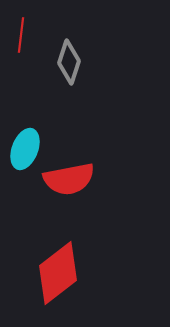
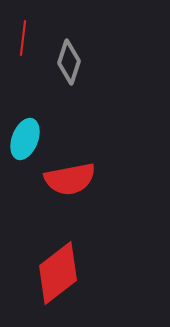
red line: moved 2 px right, 3 px down
cyan ellipse: moved 10 px up
red semicircle: moved 1 px right
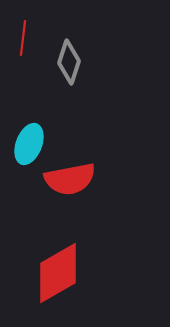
cyan ellipse: moved 4 px right, 5 px down
red diamond: rotated 8 degrees clockwise
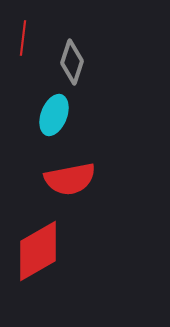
gray diamond: moved 3 px right
cyan ellipse: moved 25 px right, 29 px up
red diamond: moved 20 px left, 22 px up
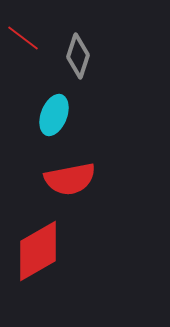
red line: rotated 60 degrees counterclockwise
gray diamond: moved 6 px right, 6 px up
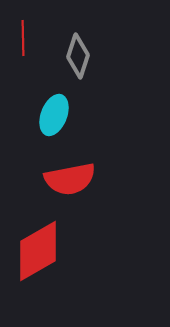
red line: rotated 52 degrees clockwise
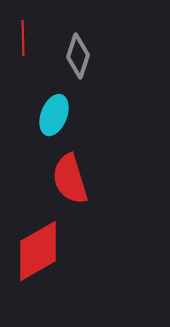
red semicircle: rotated 84 degrees clockwise
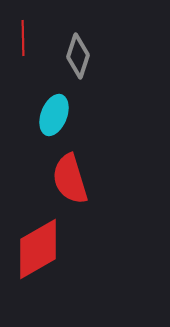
red diamond: moved 2 px up
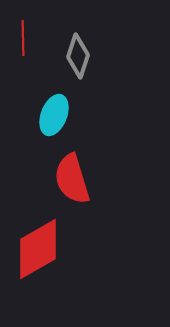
red semicircle: moved 2 px right
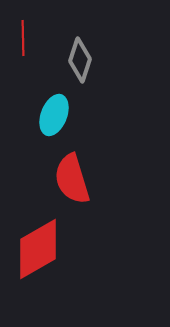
gray diamond: moved 2 px right, 4 px down
